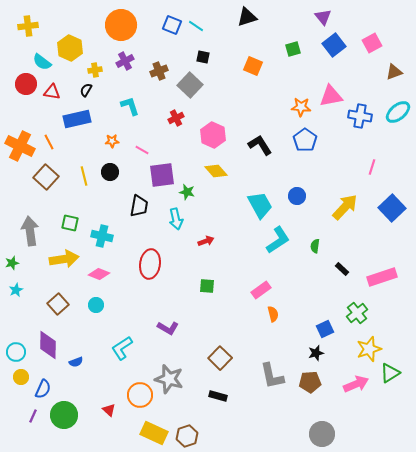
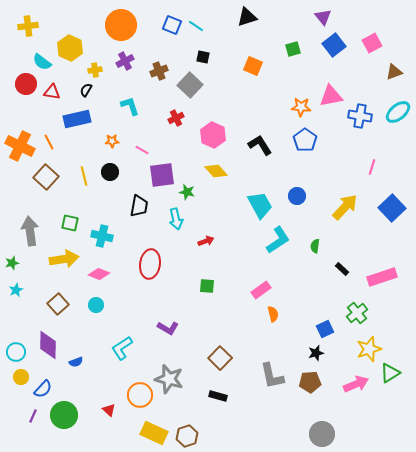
blue semicircle at (43, 389): rotated 18 degrees clockwise
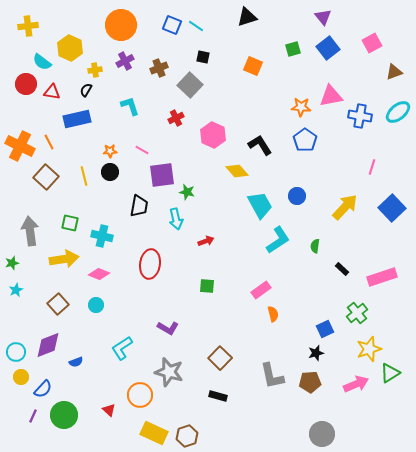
blue square at (334, 45): moved 6 px left, 3 px down
brown cross at (159, 71): moved 3 px up
orange star at (112, 141): moved 2 px left, 10 px down
yellow diamond at (216, 171): moved 21 px right
purple diamond at (48, 345): rotated 68 degrees clockwise
gray star at (169, 379): moved 7 px up
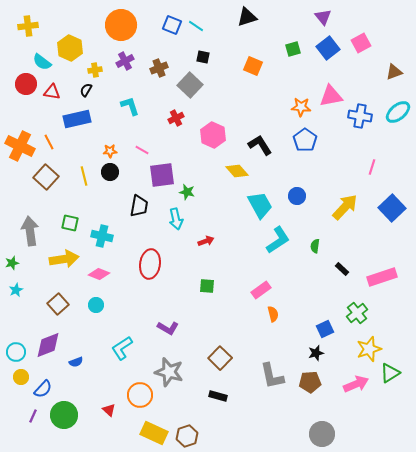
pink square at (372, 43): moved 11 px left
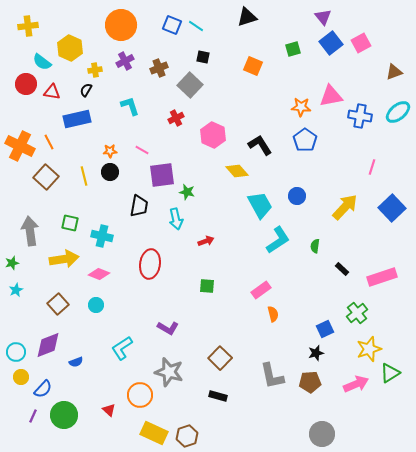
blue square at (328, 48): moved 3 px right, 5 px up
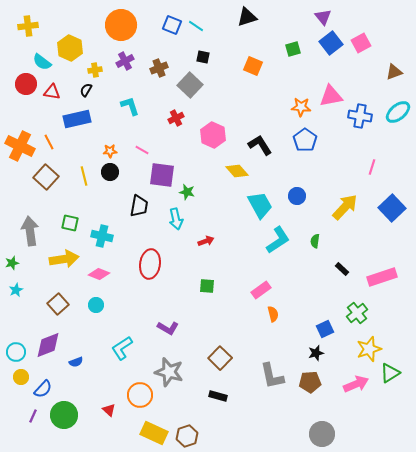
purple square at (162, 175): rotated 16 degrees clockwise
green semicircle at (315, 246): moved 5 px up
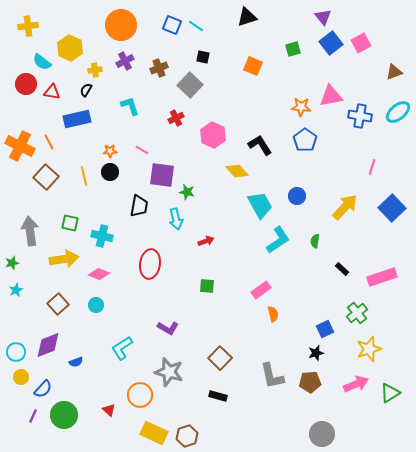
green triangle at (390, 373): moved 20 px down
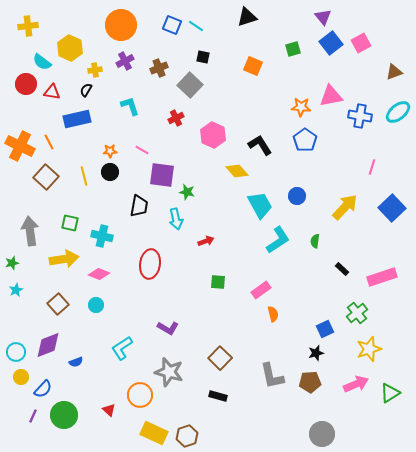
green square at (207, 286): moved 11 px right, 4 px up
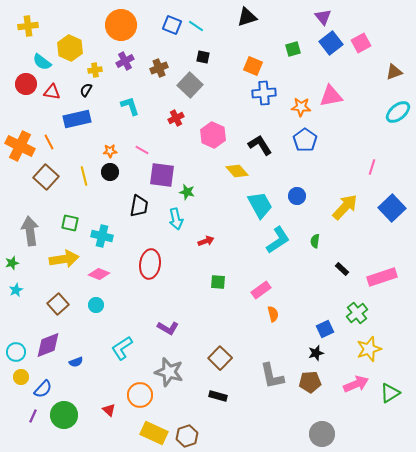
blue cross at (360, 116): moved 96 px left, 23 px up; rotated 15 degrees counterclockwise
